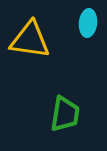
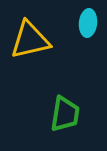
yellow triangle: rotated 21 degrees counterclockwise
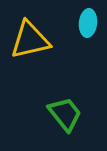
green trapezoid: rotated 48 degrees counterclockwise
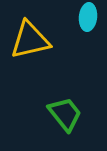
cyan ellipse: moved 6 px up
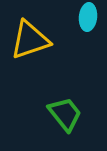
yellow triangle: rotated 6 degrees counterclockwise
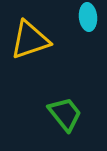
cyan ellipse: rotated 12 degrees counterclockwise
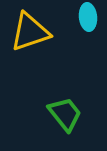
yellow triangle: moved 8 px up
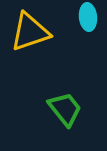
green trapezoid: moved 5 px up
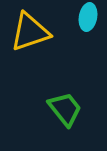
cyan ellipse: rotated 16 degrees clockwise
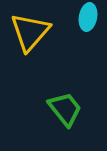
yellow triangle: rotated 30 degrees counterclockwise
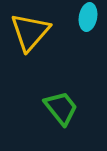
green trapezoid: moved 4 px left, 1 px up
